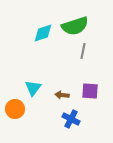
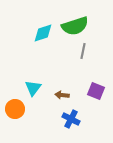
purple square: moved 6 px right; rotated 18 degrees clockwise
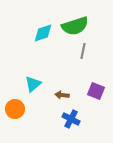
cyan triangle: moved 4 px up; rotated 12 degrees clockwise
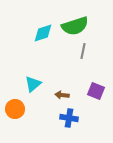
blue cross: moved 2 px left, 1 px up; rotated 18 degrees counterclockwise
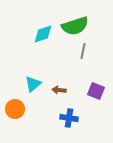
cyan diamond: moved 1 px down
brown arrow: moved 3 px left, 5 px up
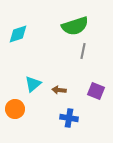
cyan diamond: moved 25 px left
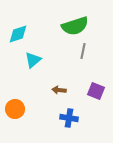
cyan triangle: moved 24 px up
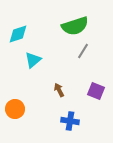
gray line: rotated 21 degrees clockwise
brown arrow: rotated 56 degrees clockwise
blue cross: moved 1 px right, 3 px down
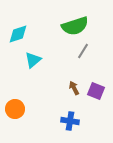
brown arrow: moved 15 px right, 2 px up
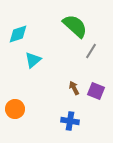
green semicircle: rotated 120 degrees counterclockwise
gray line: moved 8 px right
